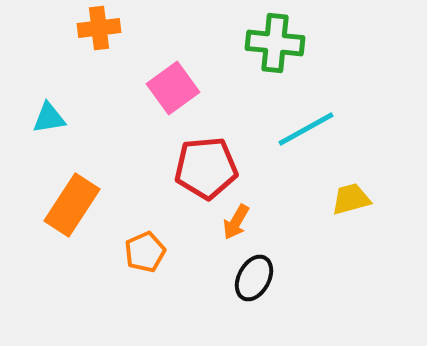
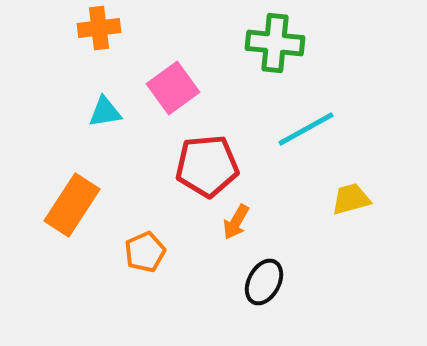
cyan triangle: moved 56 px right, 6 px up
red pentagon: moved 1 px right, 2 px up
black ellipse: moved 10 px right, 4 px down
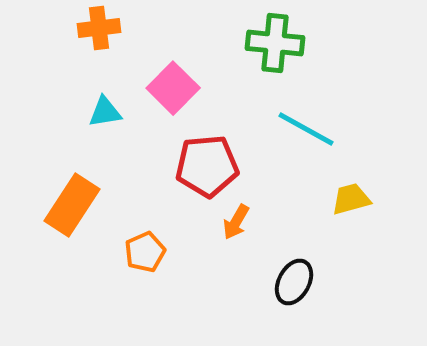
pink square: rotated 9 degrees counterclockwise
cyan line: rotated 58 degrees clockwise
black ellipse: moved 30 px right
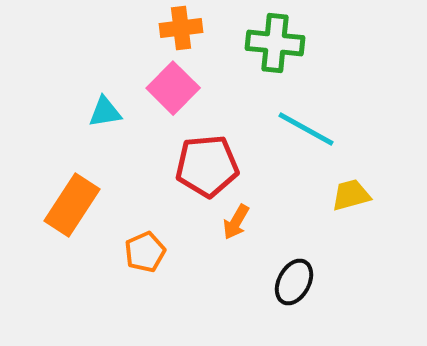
orange cross: moved 82 px right
yellow trapezoid: moved 4 px up
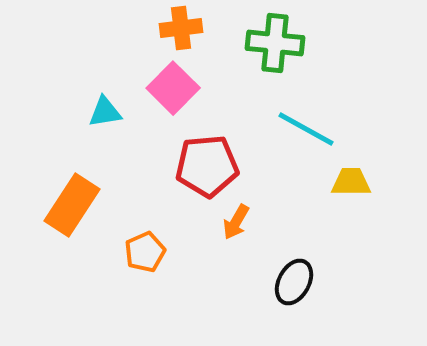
yellow trapezoid: moved 13 px up; rotated 15 degrees clockwise
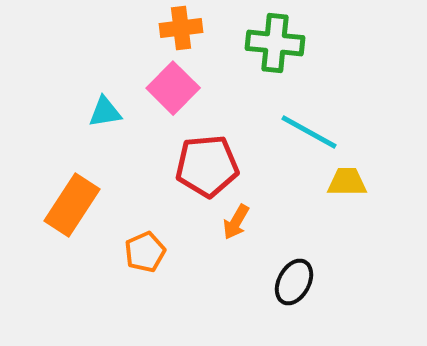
cyan line: moved 3 px right, 3 px down
yellow trapezoid: moved 4 px left
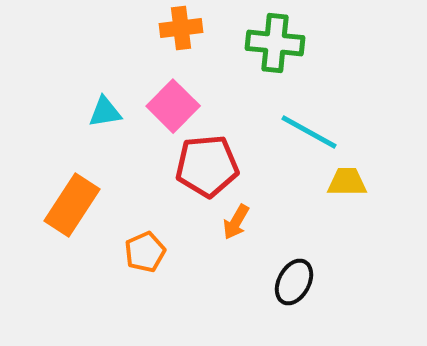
pink square: moved 18 px down
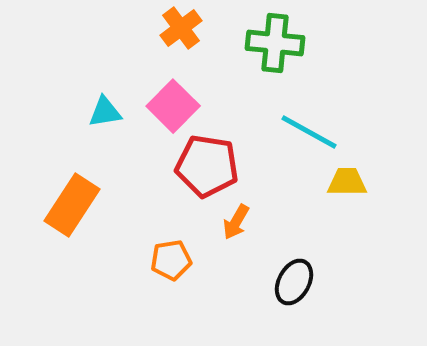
orange cross: rotated 30 degrees counterclockwise
red pentagon: rotated 14 degrees clockwise
orange pentagon: moved 26 px right, 8 px down; rotated 15 degrees clockwise
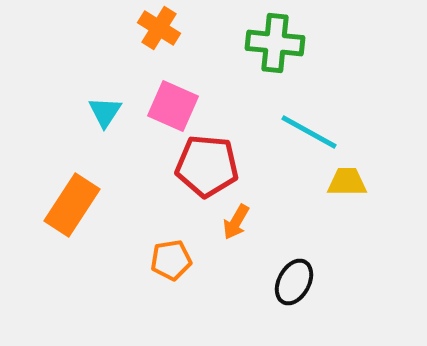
orange cross: moved 22 px left; rotated 21 degrees counterclockwise
pink square: rotated 21 degrees counterclockwise
cyan triangle: rotated 48 degrees counterclockwise
red pentagon: rotated 4 degrees counterclockwise
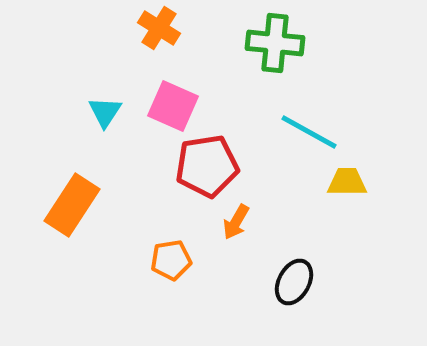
red pentagon: rotated 14 degrees counterclockwise
